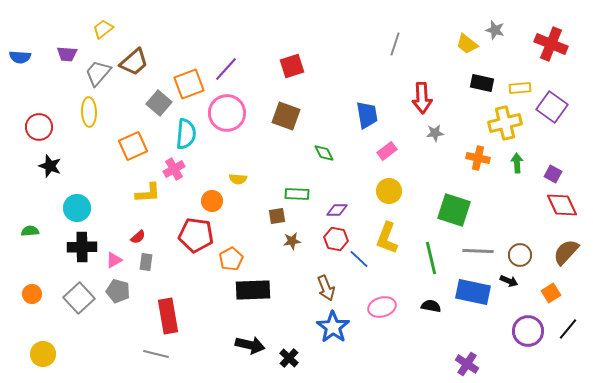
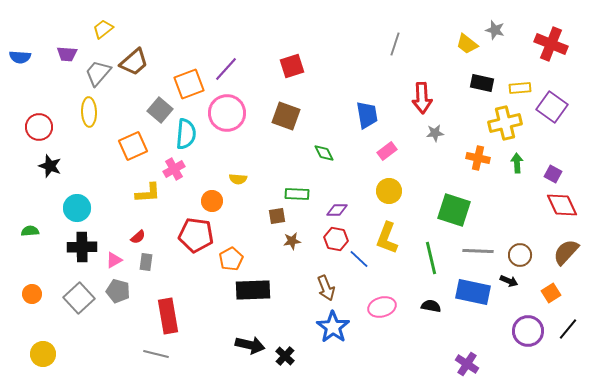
gray square at (159, 103): moved 1 px right, 7 px down
black cross at (289, 358): moved 4 px left, 2 px up
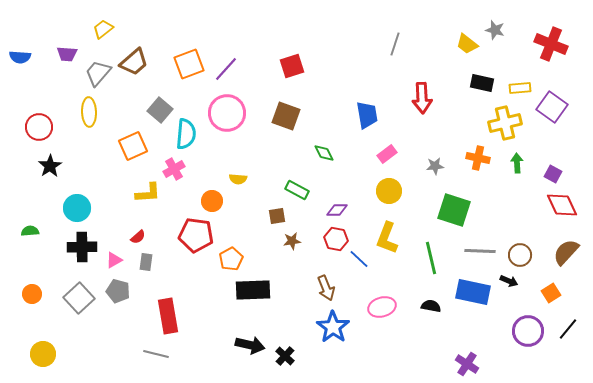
orange square at (189, 84): moved 20 px up
gray star at (435, 133): moved 33 px down
pink rectangle at (387, 151): moved 3 px down
black star at (50, 166): rotated 20 degrees clockwise
green rectangle at (297, 194): moved 4 px up; rotated 25 degrees clockwise
gray line at (478, 251): moved 2 px right
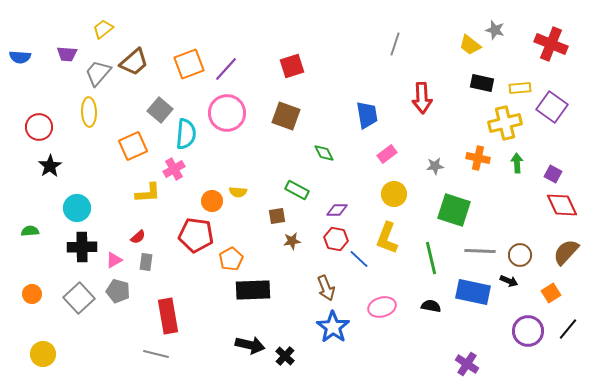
yellow trapezoid at (467, 44): moved 3 px right, 1 px down
yellow semicircle at (238, 179): moved 13 px down
yellow circle at (389, 191): moved 5 px right, 3 px down
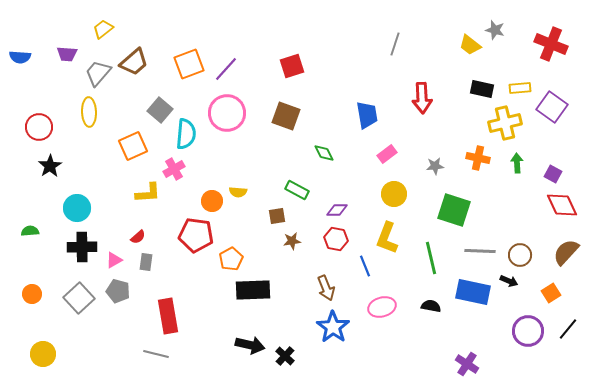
black rectangle at (482, 83): moved 6 px down
blue line at (359, 259): moved 6 px right, 7 px down; rotated 25 degrees clockwise
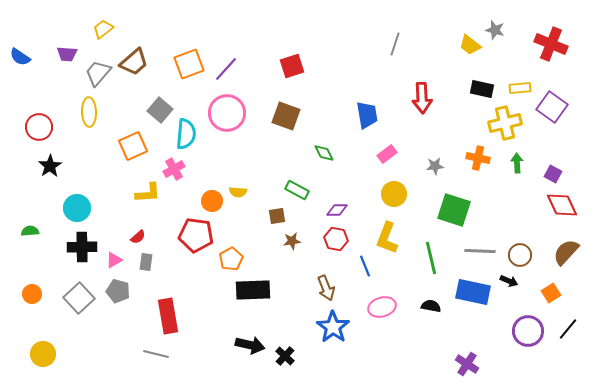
blue semicircle at (20, 57): rotated 30 degrees clockwise
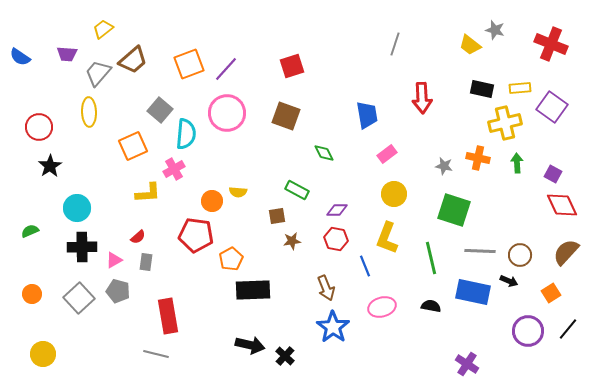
brown trapezoid at (134, 62): moved 1 px left, 2 px up
gray star at (435, 166): moved 9 px right; rotated 18 degrees clockwise
green semicircle at (30, 231): rotated 18 degrees counterclockwise
